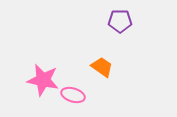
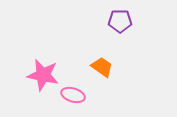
pink star: moved 5 px up
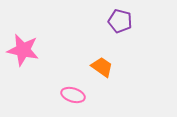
purple pentagon: rotated 15 degrees clockwise
pink star: moved 20 px left, 25 px up
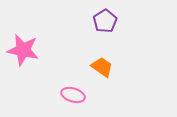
purple pentagon: moved 15 px left; rotated 25 degrees clockwise
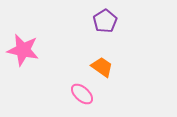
pink ellipse: moved 9 px right, 1 px up; rotated 25 degrees clockwise
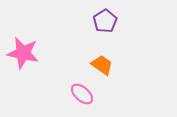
pink star: moved 3 px down
orange trapezoid: moved 2 px up
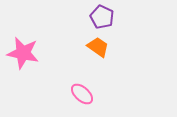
purple pentagon: moved 3 px left, 4 px up; rotated 15 degrees counterclockwise
orange trapezoid: moved 4 px left, 18 px up
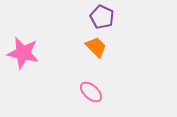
orange trapezoid: moved 2 px left; rotated 10 degrees clockwise
pink ellipse: moved 9 px right, 2 px up
